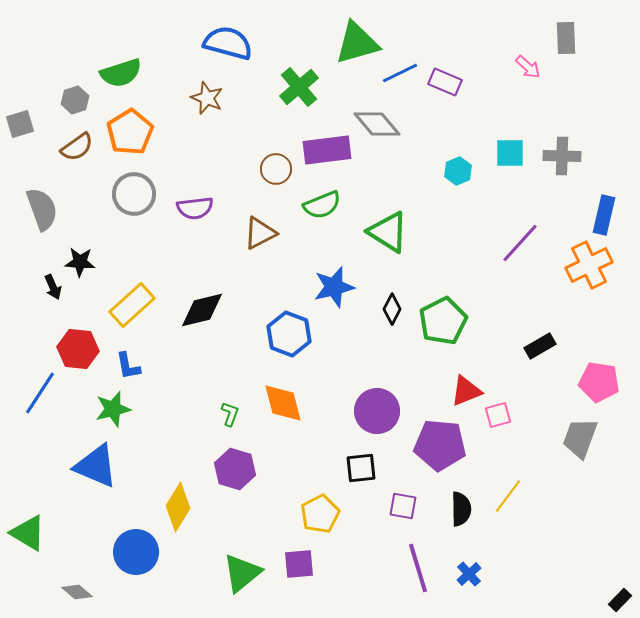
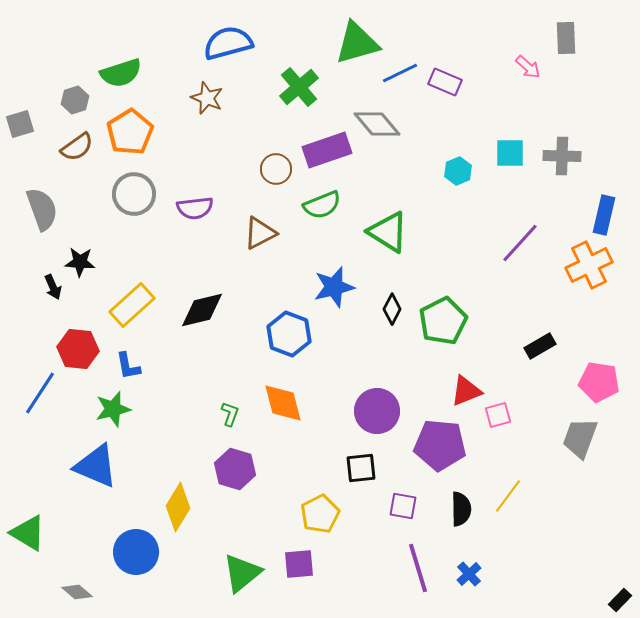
blue semicircle at (228, 43): rotated 30 degrees counterclockwise
purple rectangle at (327, 150): rotated 12 degrees counterclockwise
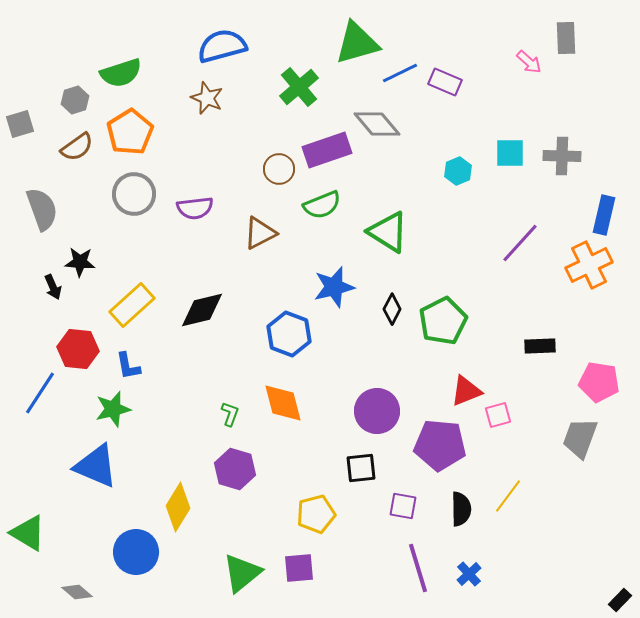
blue semicircle at (228, 43): moved 6 px left, 3 px down
pink arrow at (528, 67): moved 1 px right, 5 px up
brown circle at (276, 169): moved 3 px right
black rectangle at (540, 346): rotated 28 degrees clockwise
yellow pentagon at (320, 514): moved 4 px left; rotated 12 degrees clockwise
purple square at (299, 564): moved 4 px down
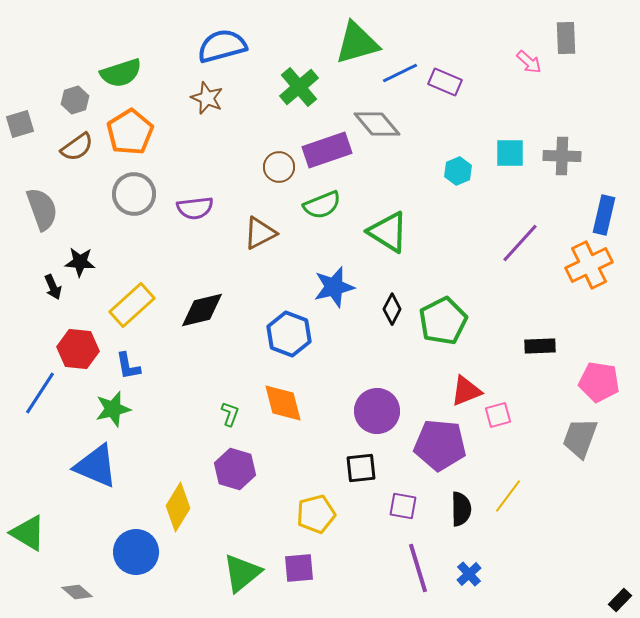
brown circle at (279, 169): moved 2 px up
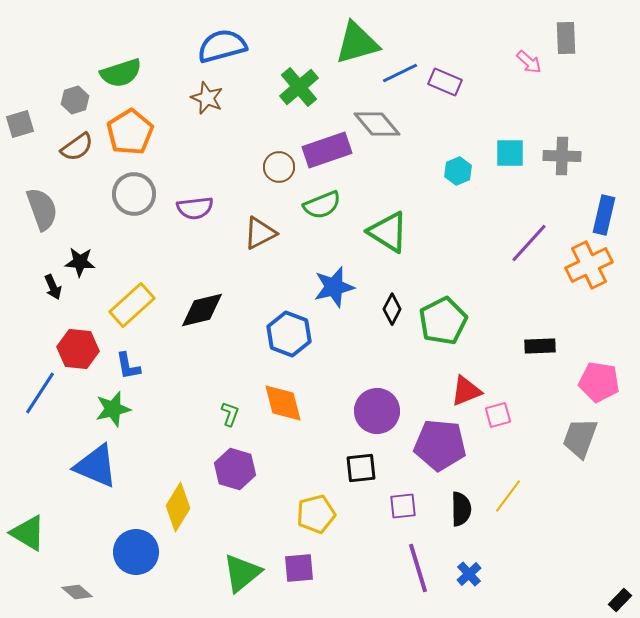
purple line at (520, 243): moved 9 px right
purple square at (403, 506): rotated 16 degrees counterclockwise
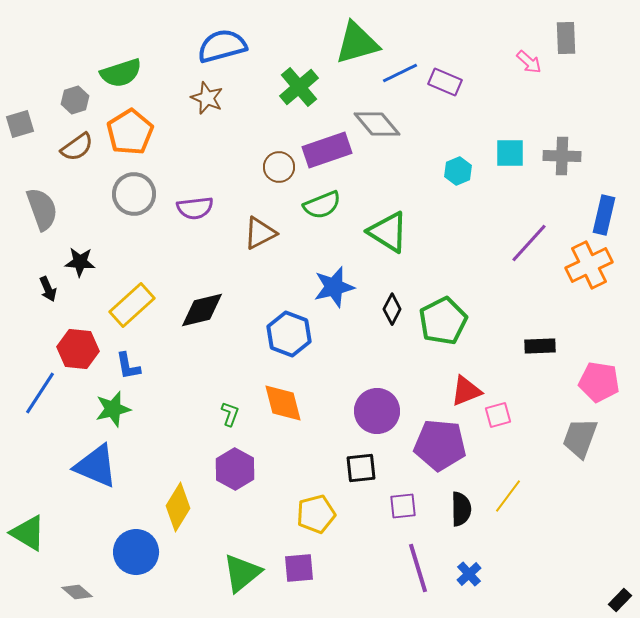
black arrow at (53, 287): moved 5 px left, 2 px down
purple hexagon at (235, 469): rotated 12 degrees clockwise
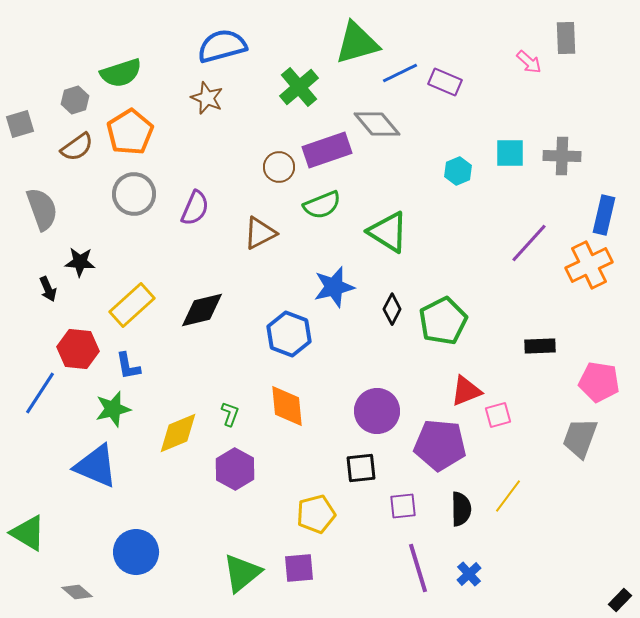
purple semicircle at (195, 208): rotated 60 degrees counterclockwise
orange diamond at (283, 403): moved 4 px right, 3 px down; rotated 9 degrees clockwise
yellow diamond at (178, 507): moved 74 px up; rotated 36 degrees clockwise
